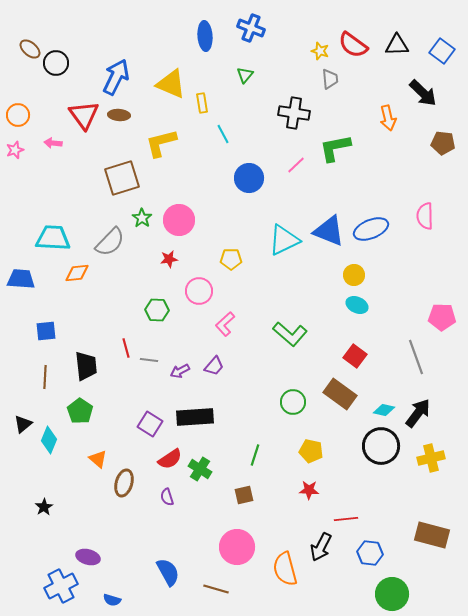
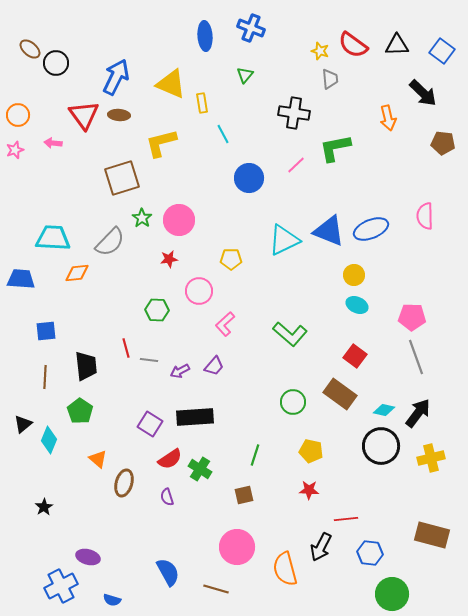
pink pentagon at (442, 317): moved 30 px left
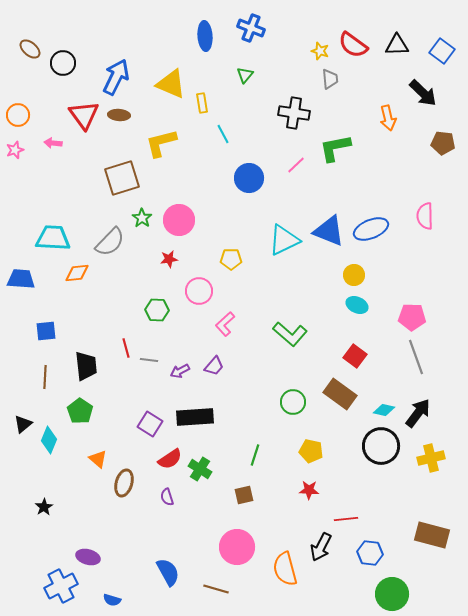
black circle at (56, 63): moved 7 px right
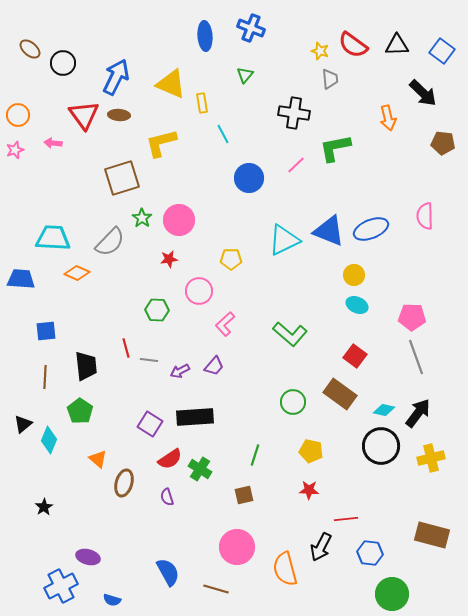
orange diamond at (77, 273): rotated 30 degrees clockwise
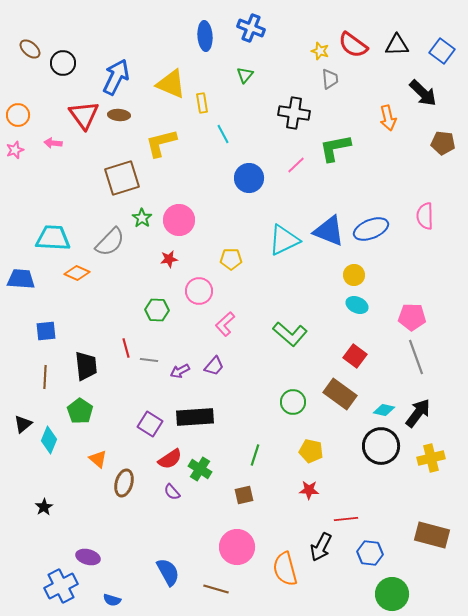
purple semicircle at (167, 497): moved 5 px right, 5 px up; rotated 24 degrees counterclockwise
